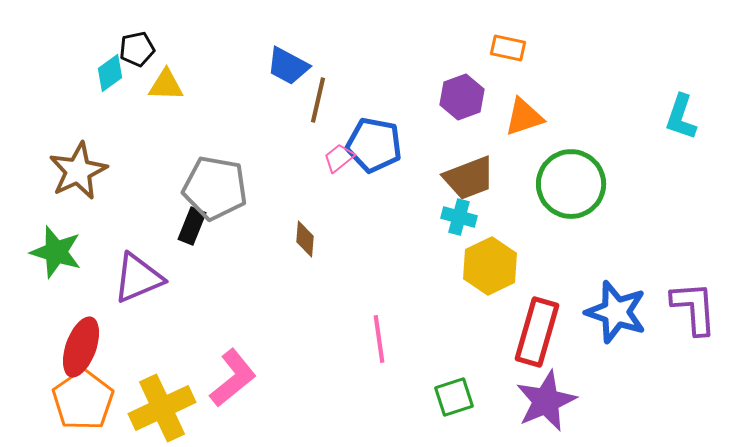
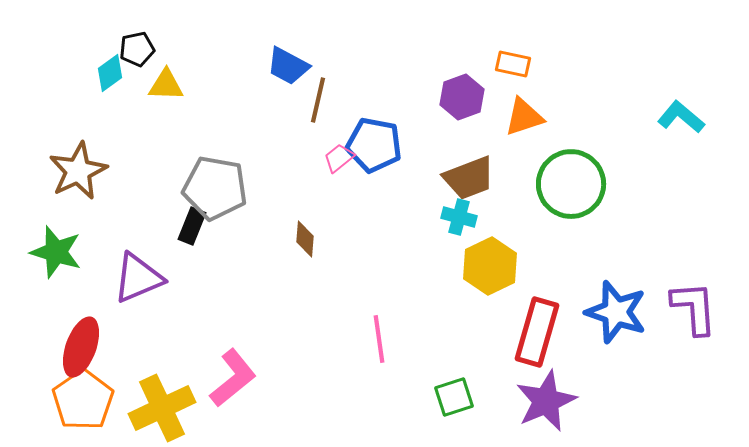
orange rectangle: moved 5 px right, 16 px down
cyan L-shape: rotated 111 degrees clockwise
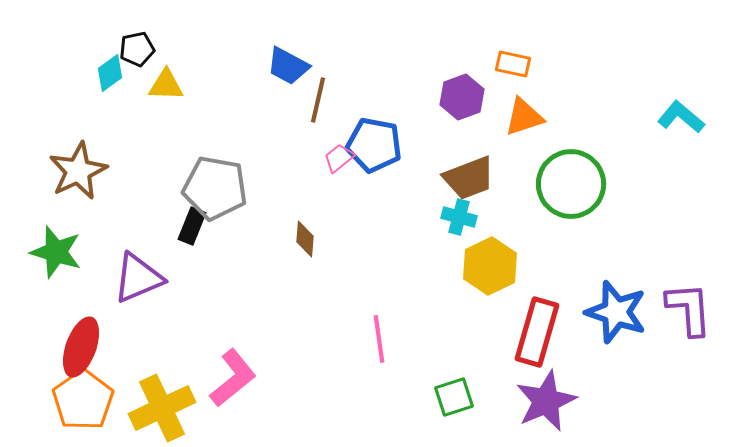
purple L-shape: moved 5 px left, 1 px down
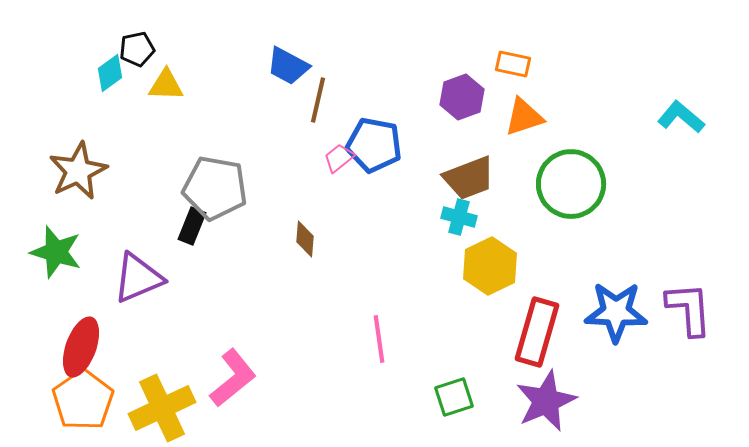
blue star: rotated 16 degrees counterclockwise
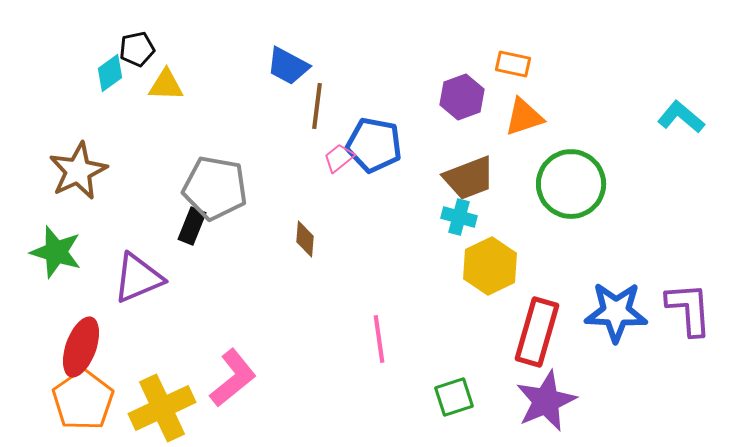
brown line: moved 1 px left, 6 px down; rotated 6 degrees counterclockwise
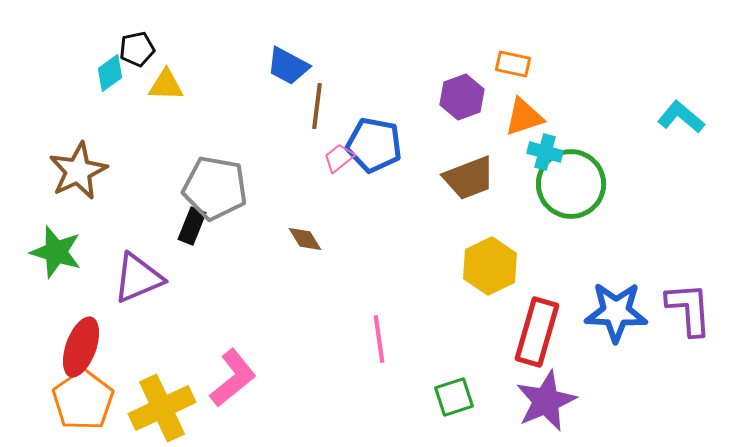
cyan cross: moved 86 px right, 65 px up
brown diamond: rotated 36 degrees counterclockwise
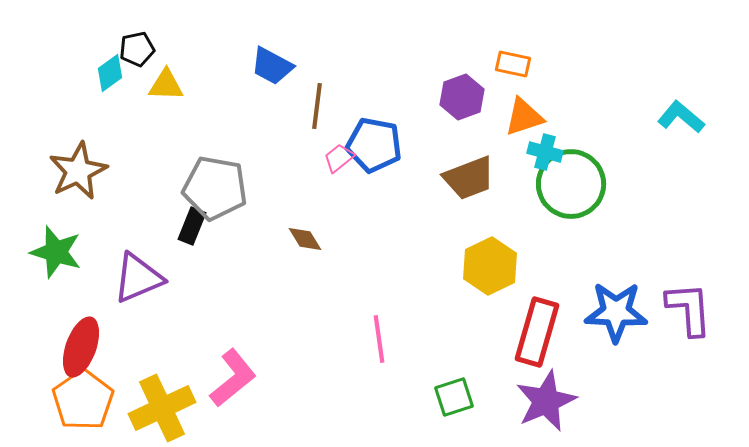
blue trapezoid: moved 16 px left
